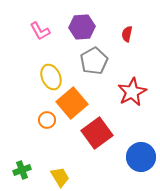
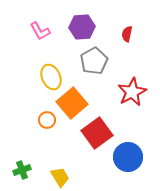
blue circle: moved 13 px left
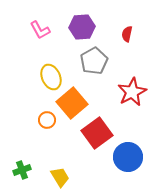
pink L-shape: moved 1 px up
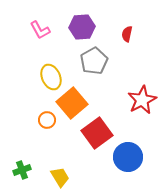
red star: moved 10 px right, 8 px down
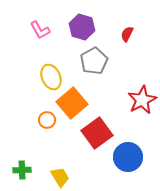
purple hexagon: rotated 20 degrees clockwise
red semicircle: rotated 14 degrees clockwise
green cross: rotated 18 degrees clockwise
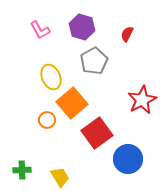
blue circle: moved 2 px down
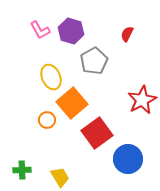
purple hexagon: moved 11 px left, 4 px down
